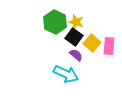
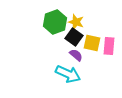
green hexagon: rotated 15 degrees clockwise
yellow square: rotated 30 degrees counterclockwise
cyan arrow: moved 2 px right
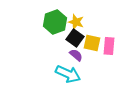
black square: moved 1 px right, 1 px down
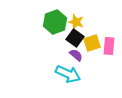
yellow square: rotated 30 degrees counterclockwise
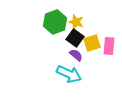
cyan arrow: moved 1 px right
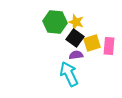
green hexagon: rotated 25 degrees clockwise
purple semicircle: rotated 48 degrees counterclockwise
cyan arrow: rotated 140 degrees counterclockwise
